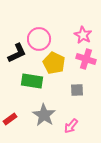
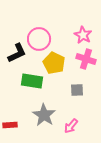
red rectangle: moved 6 px down; rotated 32 degrees clockwise
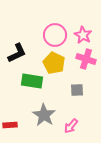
pink circle: moved 16 px right, 4 px up
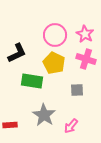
pink star: moved 2 px right, 1 px up
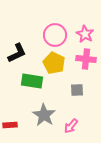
pink cross: rotated 12 degrees counterclockwise
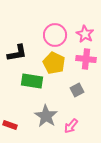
black L-shape: rotated 15 degrees clockwise
gray square: rotated 24 degrees counterclockwise
gray star: moved 2 px right, 1 px down
red rectangle: rotated 24 degrees clockwise
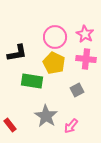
pink circle: moved 2 px down
red rectangle: rotated 32 degrees clockwise
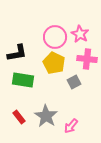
pink star: moved 5 px left
pink cross: moved 1 px right
green rectangle: moved 9 px left, 1 px up
gray square: moved 3 px left, 8 px up
red rectangle: moved 9 px right, 8 px up
